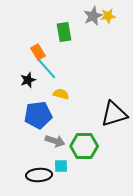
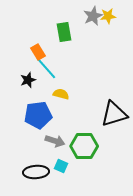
cyan square: rotated 24 degrees clockwise
black ellipse: moved 3 px left, 3 px up
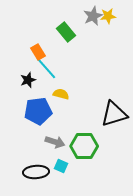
green rectangle: moved 2 px right; rotated 30 degrees counterclockwise
blue pentagon: moved 4 px up
gray arrow: moved 1 px down
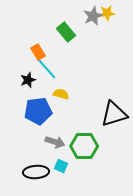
yellow star: moved 1 px left, 3 px up
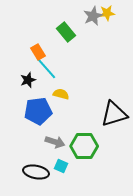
black ellipse: rotated 15 degrees clockwise
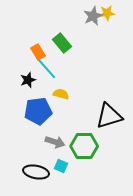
green rectangle: moved 4 px left, 11 px down
black triangle: moved 5 px left, 2 px down
